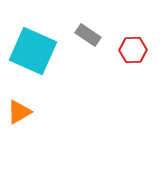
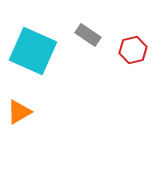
red hexagon: rotated 12 degrees counterclockwise
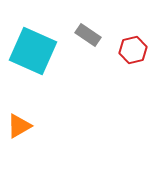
orange triangle: moved 14 px down
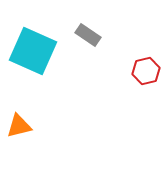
red hexagon: moved 13 px right, 21 px down
orange triangle: rotated 16 degrees clockwise
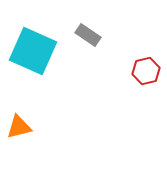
orange triangle: moved 1 px down
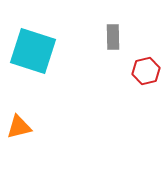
gray rectangle: moved 25 px right, 2 px down; rotated 55 degrees clockwise
cyan square: rotated 6 degrees counterclockwise
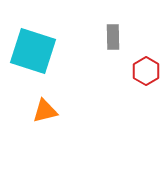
red hexagon: rotated 16 degrees counterclockwise
orange triangle: moved 26 px right, 16 px up
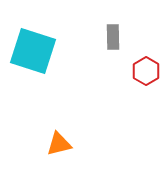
orange triangle: moved 14 px right, 33 px down
